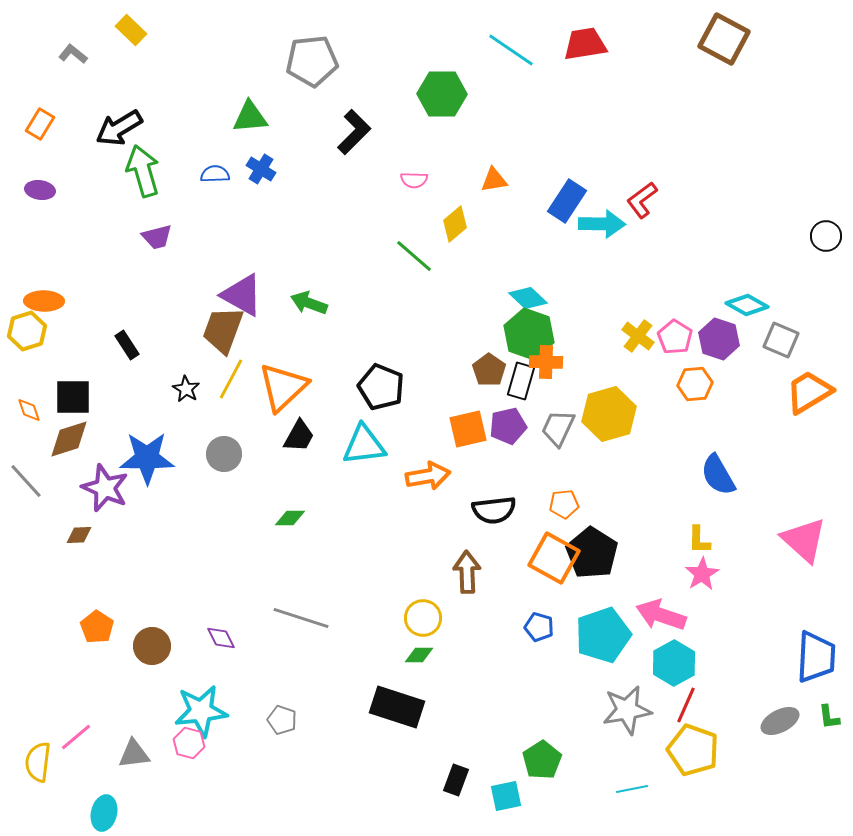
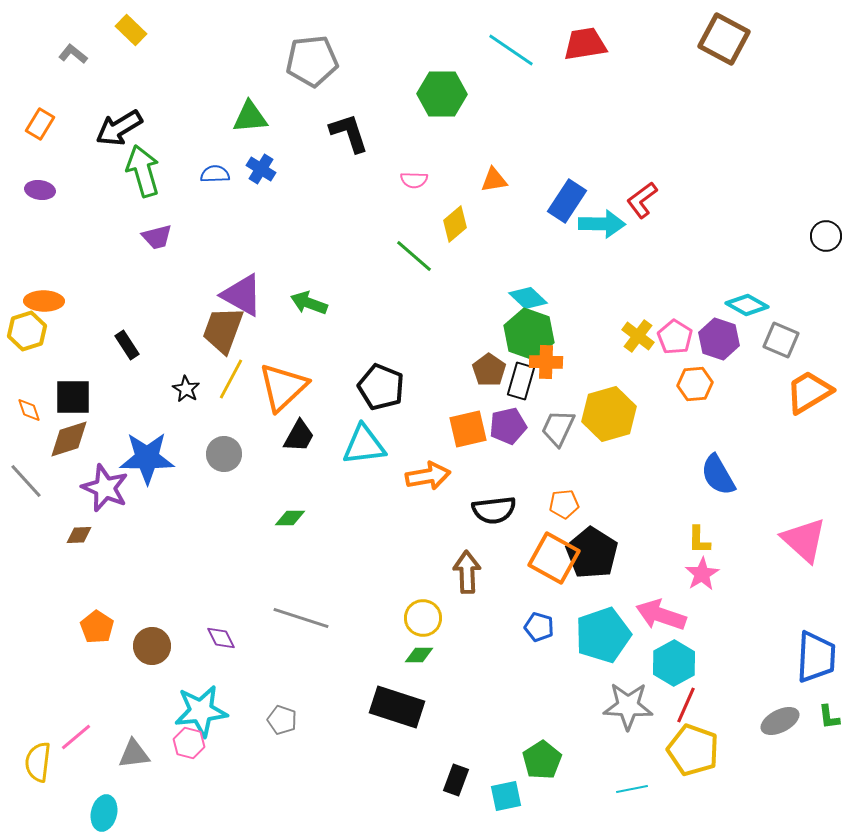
black L-shape at (354, 132): moved 5 px left, 1 px down; rotated 63 degrees counterclockwise
gray star at (627, 710): moved 1 px right, 4 px up; rotated 12 degrees clockwise
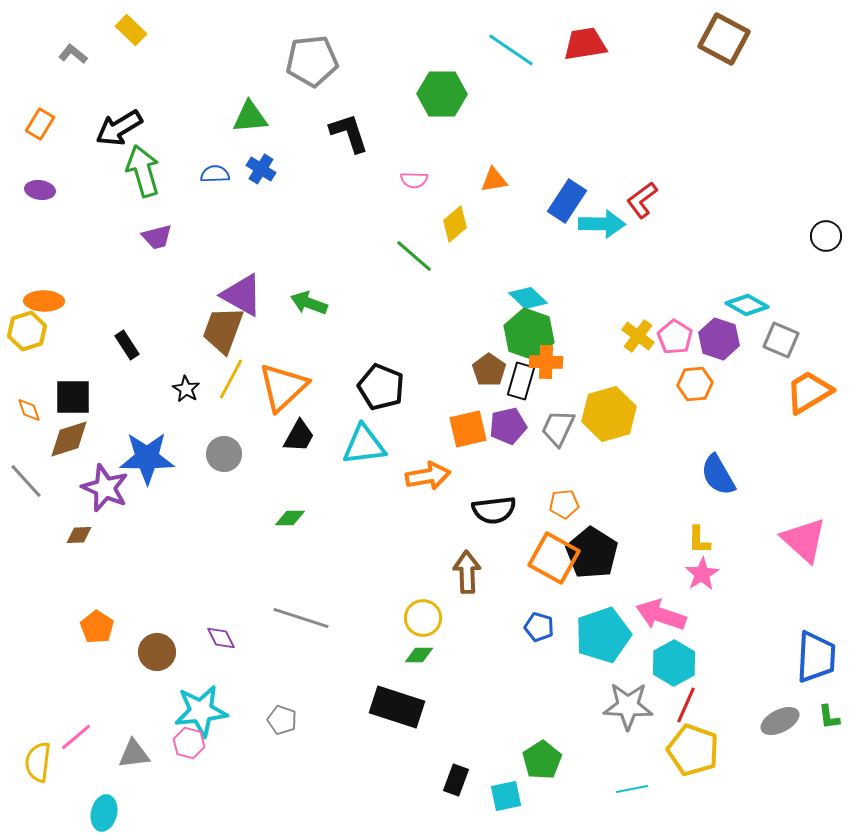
brown circle at (152, 646): moved 5 px right, 6 px down
